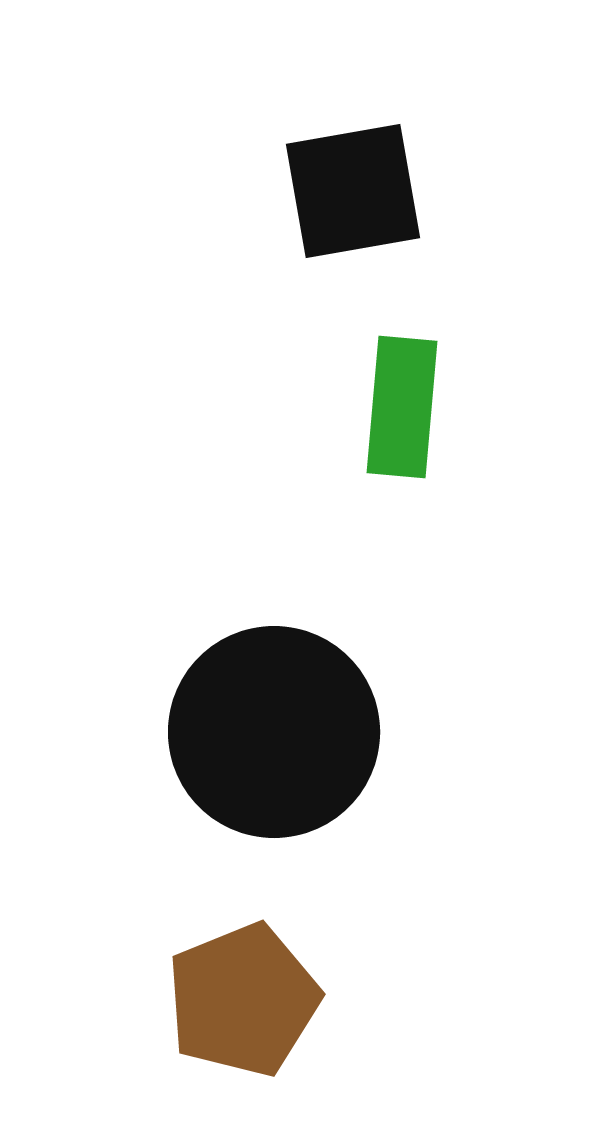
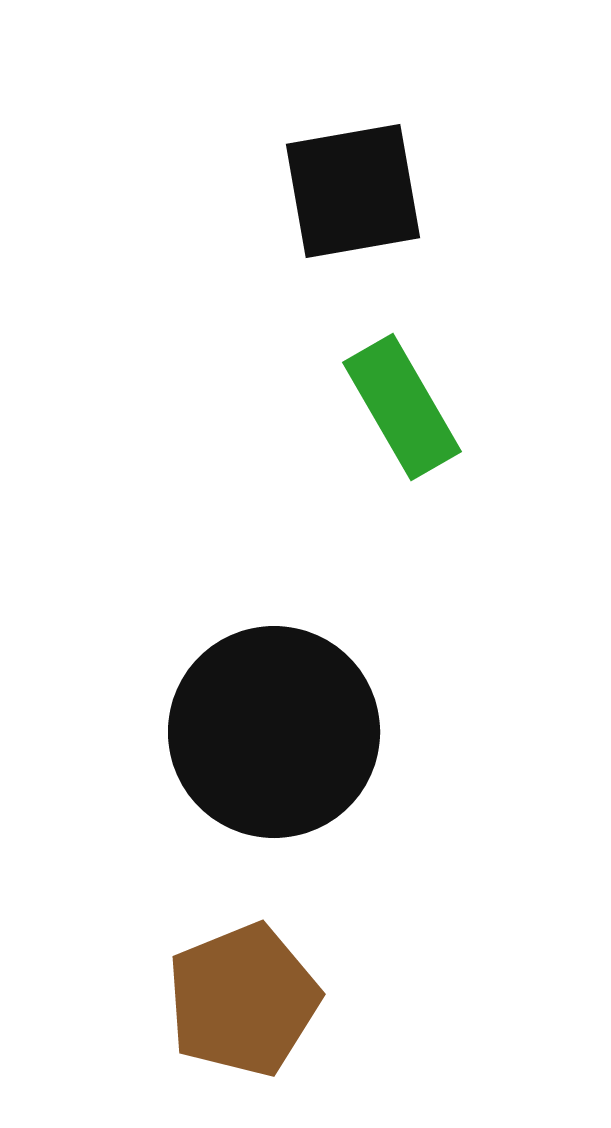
green rectangle: rotated 35 degrees counterclockwise
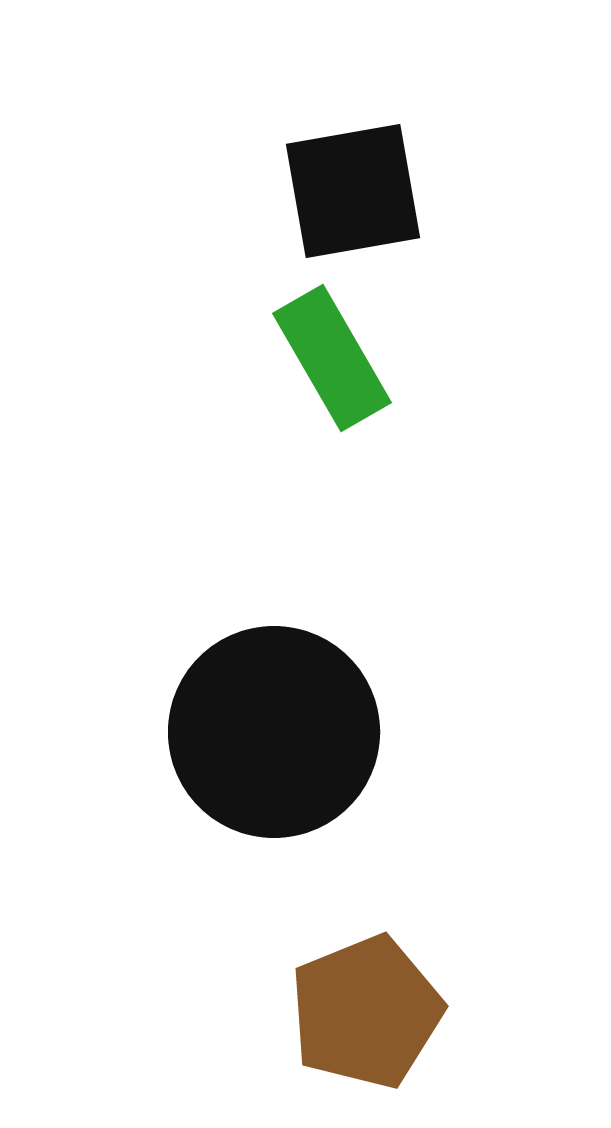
green rectangle: moved 70 px left, 49 px up
brown pentagon: moved 123 px right, 12 px down
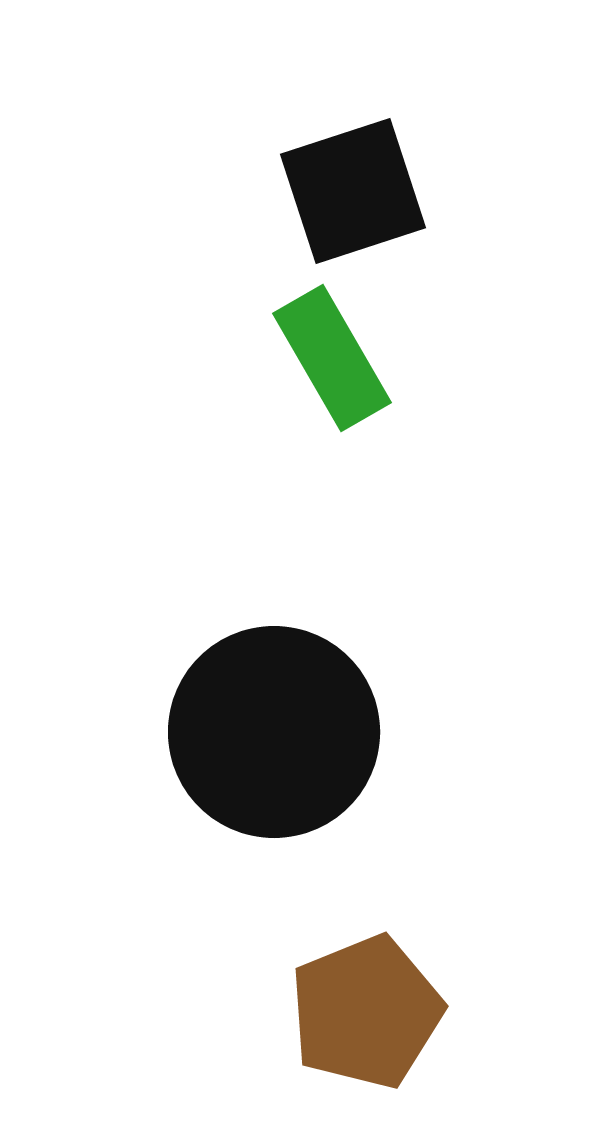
black square: rotated 8 degrees counterclockwise
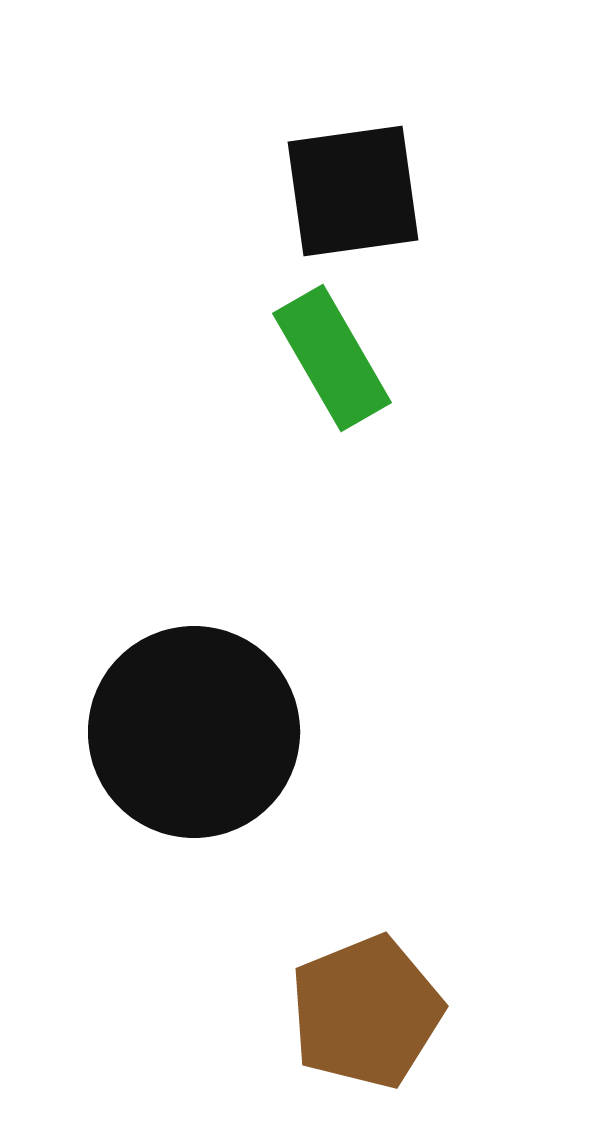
black square: rotated 10 degrees clockwise
black circle: moved 80 px left
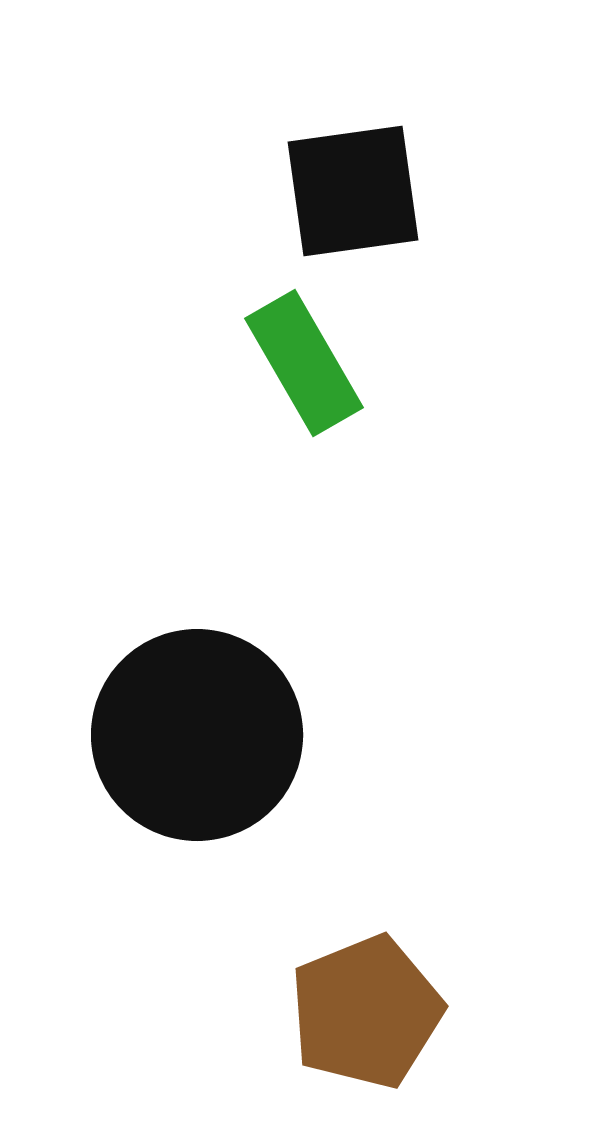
green rectangle: moved 28 px left, 5 px down
black circle: moved 3 px right, 3 px down
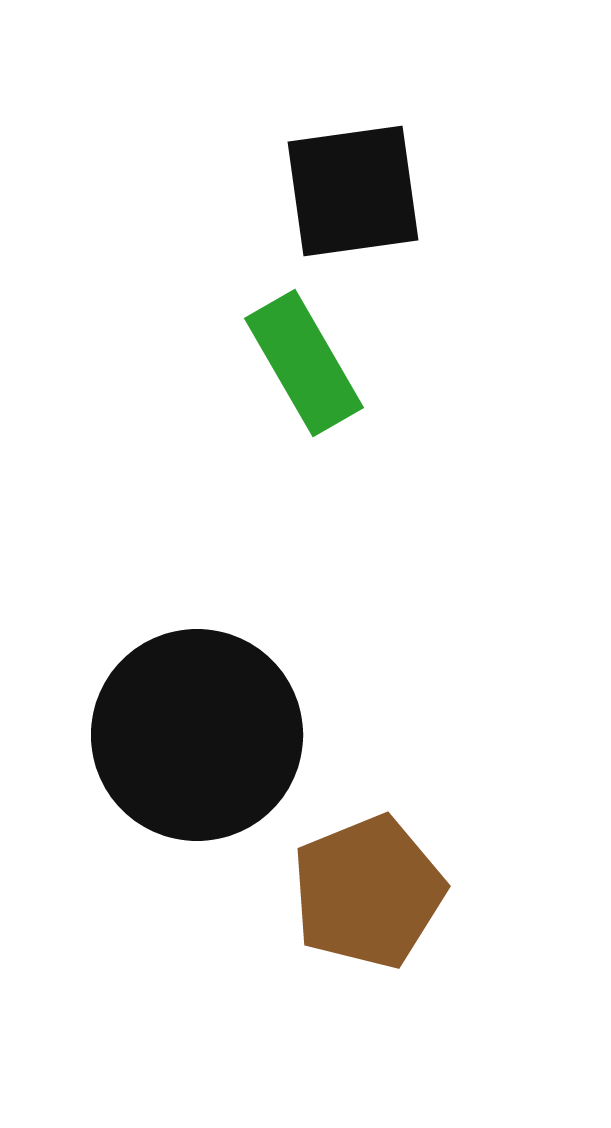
brown pentagon: moved 2 px right, 120 px up
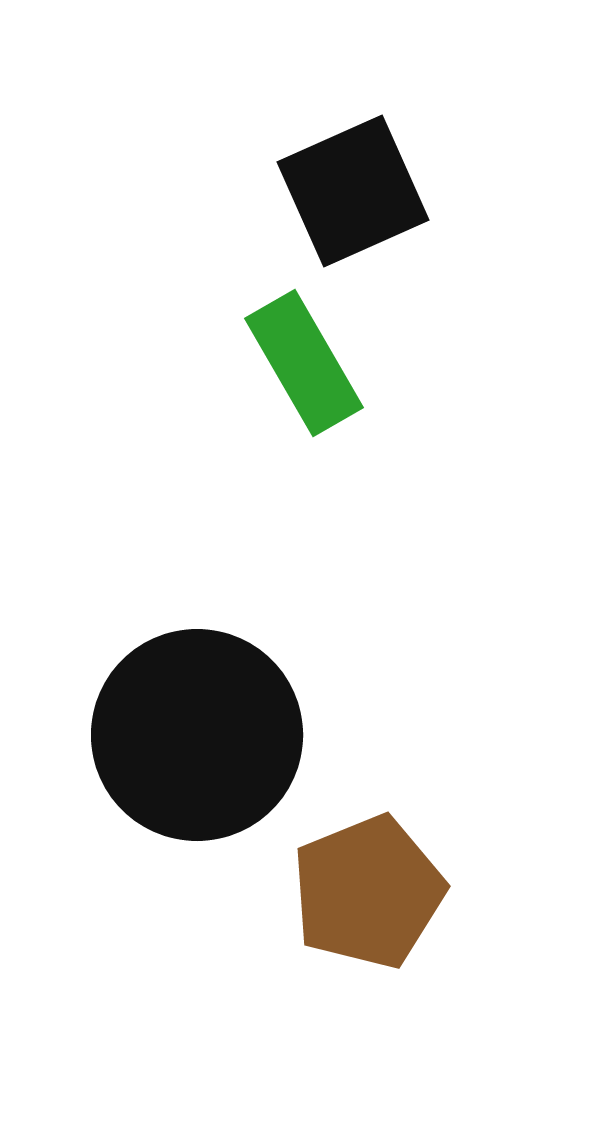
black square: rotated 16 degrees counterclockwise
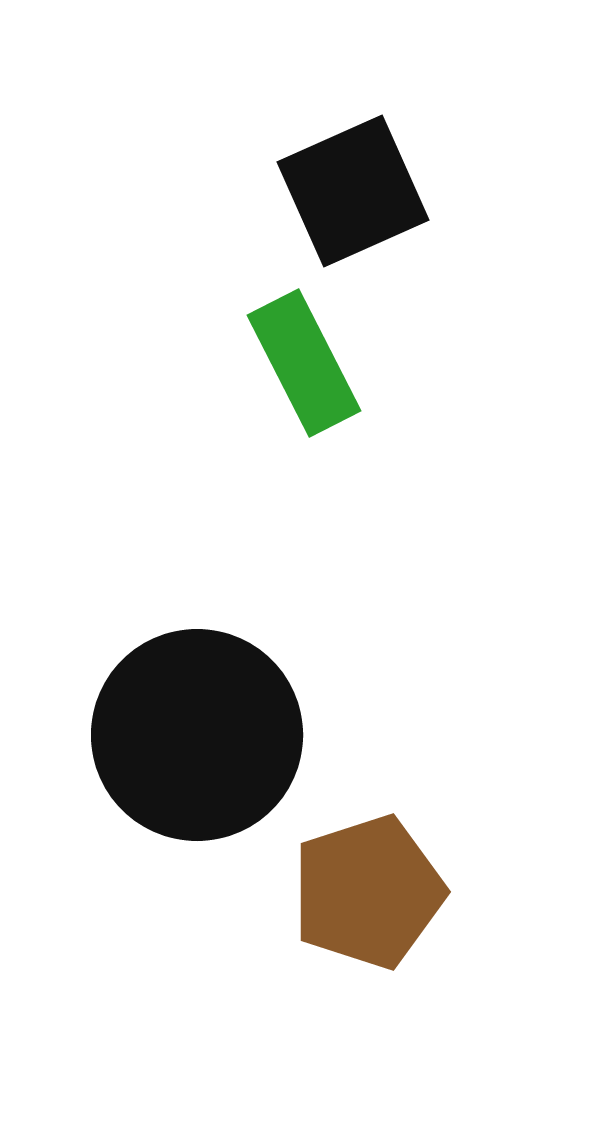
green rectangle: rotated 3 degrees clockwise
brown pentagon: rotated 4 degrees clockwise
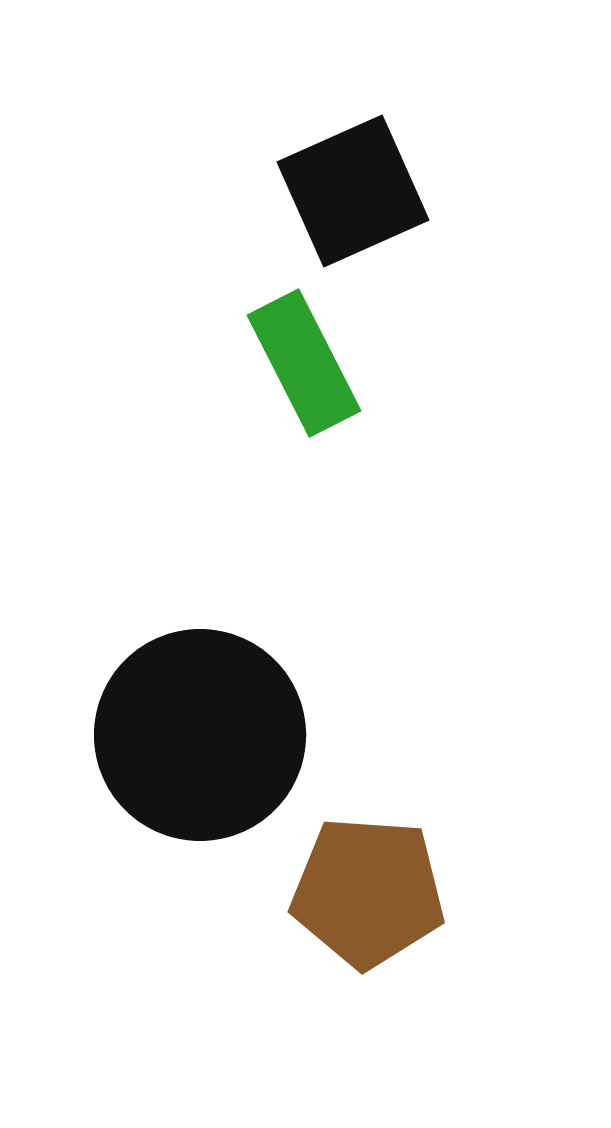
black circle: moved 3 px right
brown pentagon: rotated 22 degrees clockwise
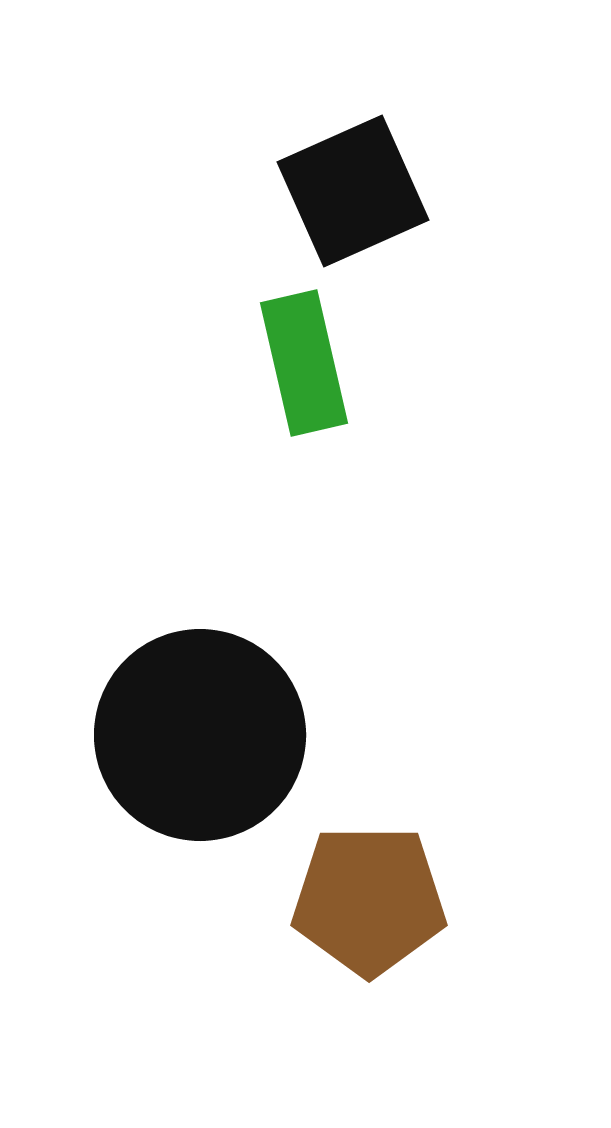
green rectangle: rotated 14 degrees clockwise
brown pentagon: moved 1 px right, 8 px down; rotated 4 degrees counterclockwise
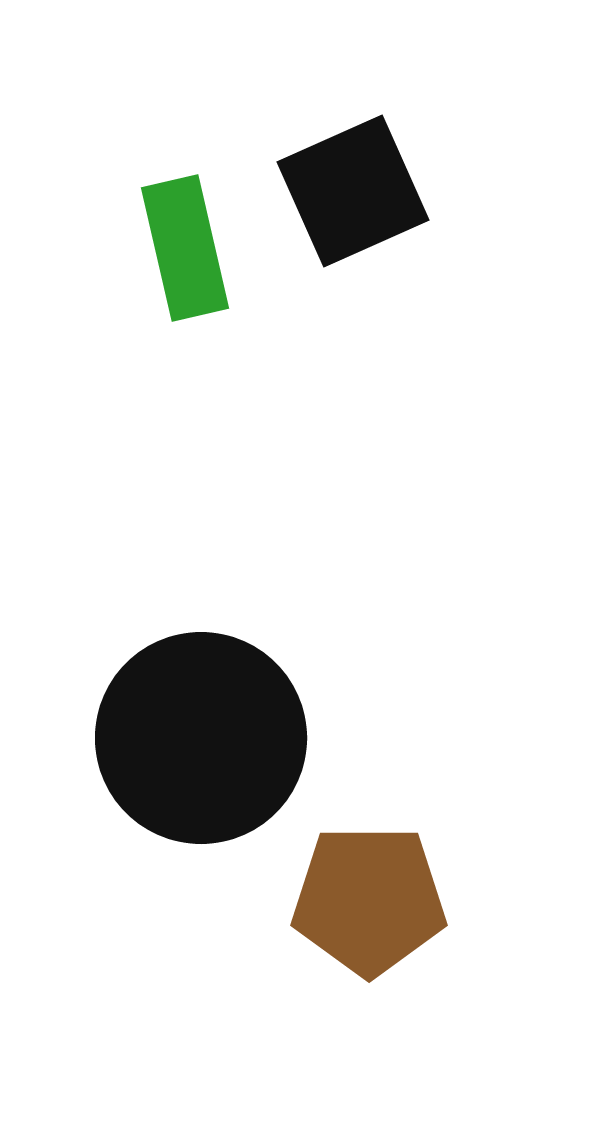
green rectangle: moved 119 px left, 115 px up
black circle: moved 1 px right, 3 px down
